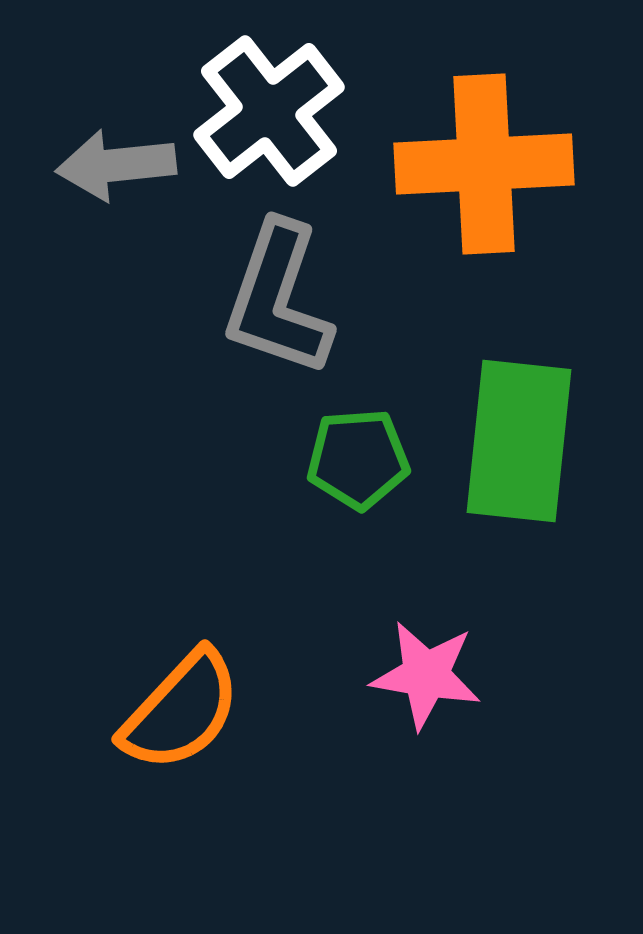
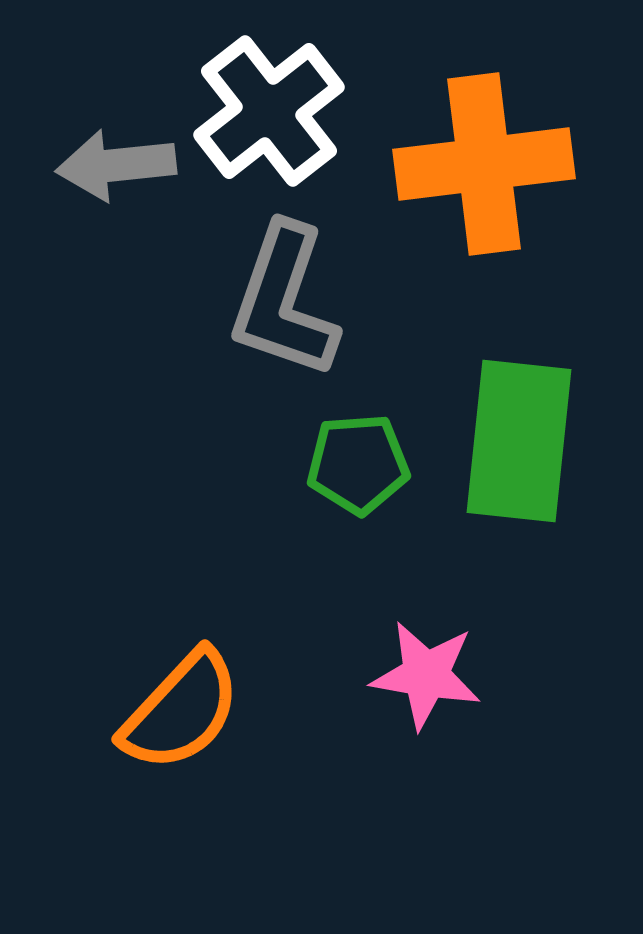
orange cross: rotated 4 degrees counterclockwise
gray L-shape: moved 6 px right, 2 px down
green pentagon: moved 5 px down
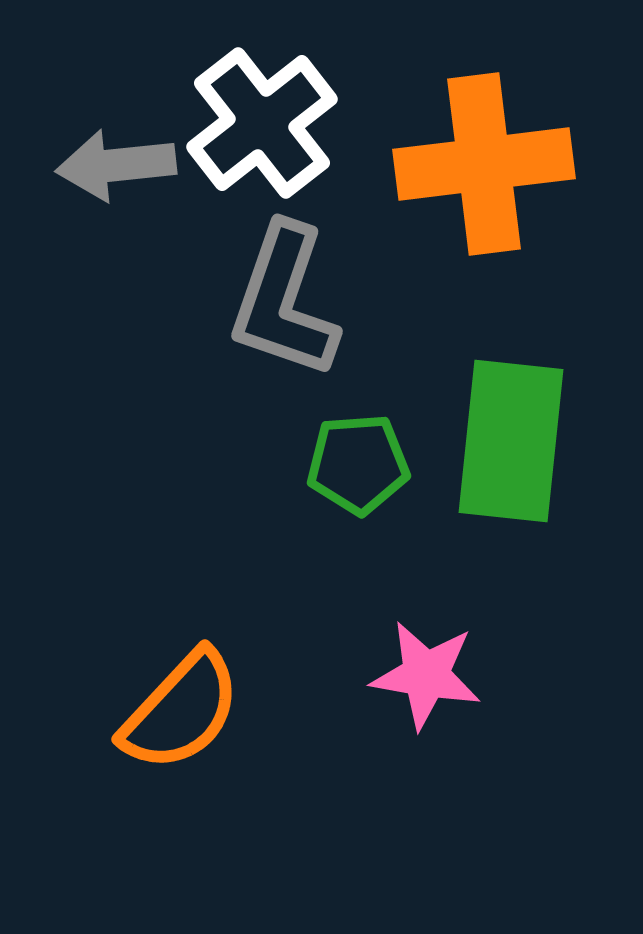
white cross: moved 7 px left, 12 px down
green rectangle: moved 8 px left
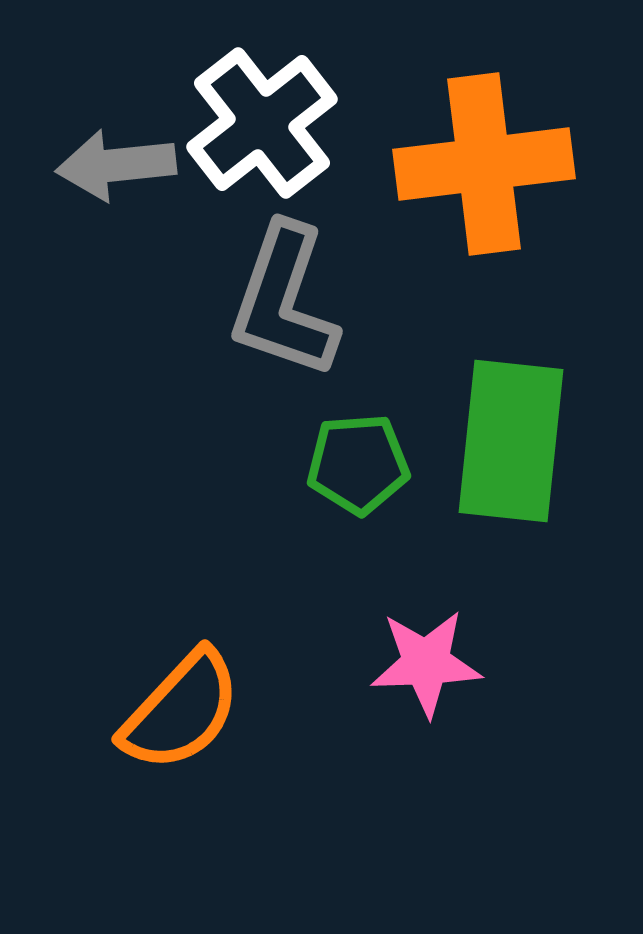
pink star: moved 12 px up; rotated 12 degrees counterclockwise
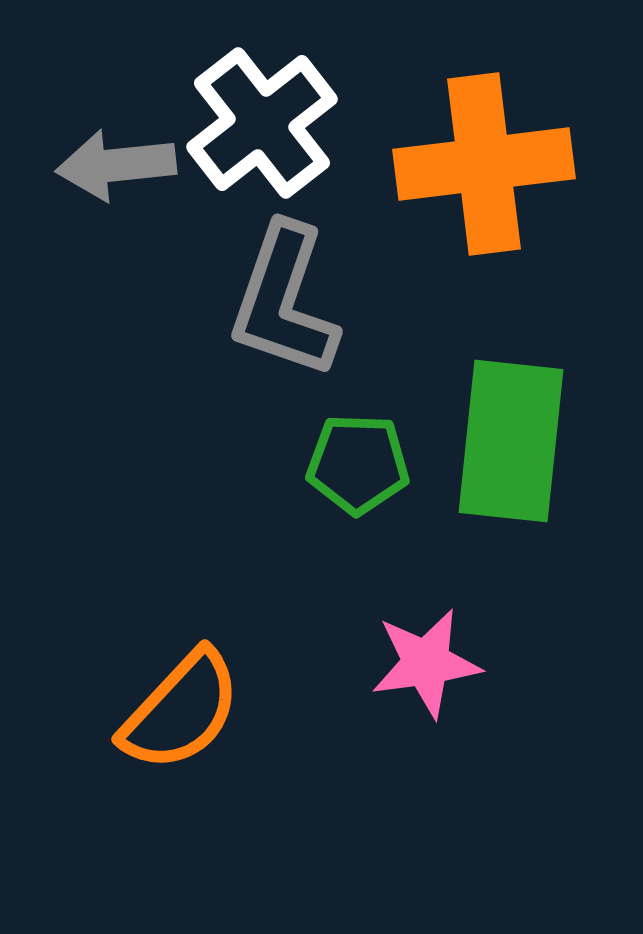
green pentagon: rotated 6 degrees clockwise
pink star: rotated 6 degrees counterclockwise
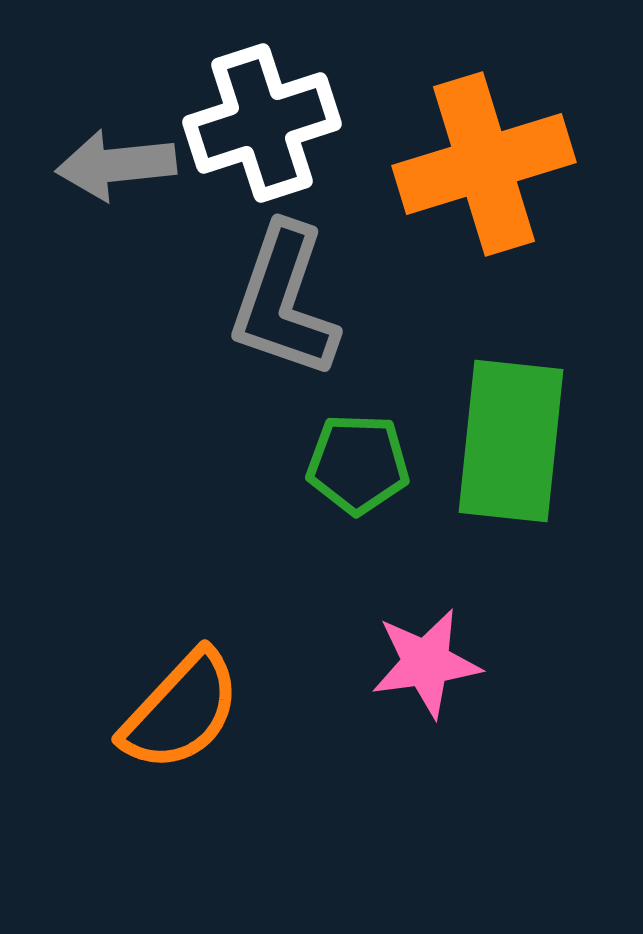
white cross: rotated 20 degrees clockwise
orange cross: rotated 10 degrees counterclockwise
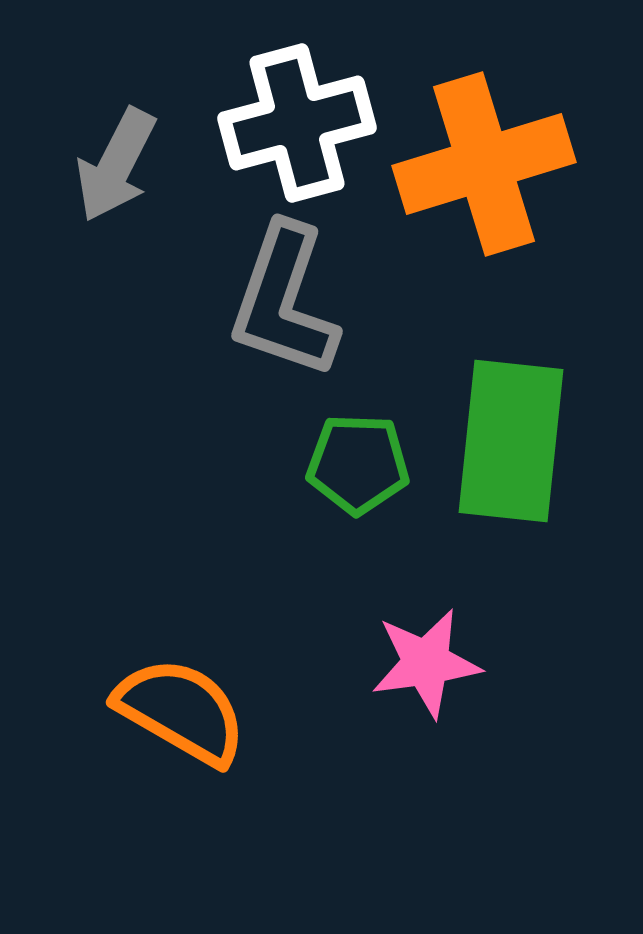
white cross: moved 35 px right; rotated 3 degrees clockwise
gray arrow: rotated 57 degrees counterclockwise
orange semicircle: rotated 103 degrees counterclockwise
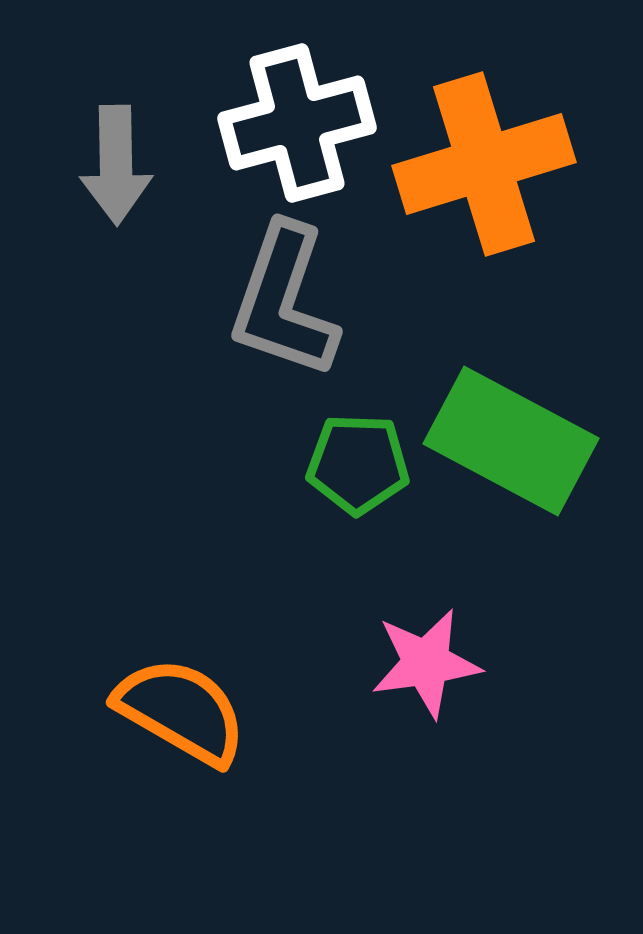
gray arrow: rotated 28 degrees counterclockwise
green rectangle: rotated 68 degrees counterclockwise
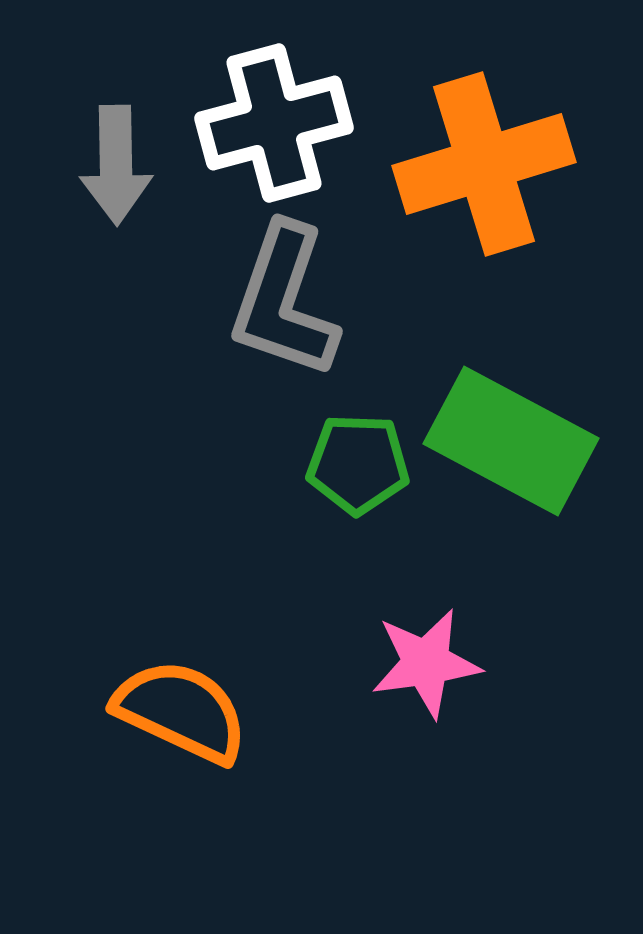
white cross: moved 23 px left
orange semicircle: rotated 5 degrees counterclockwise
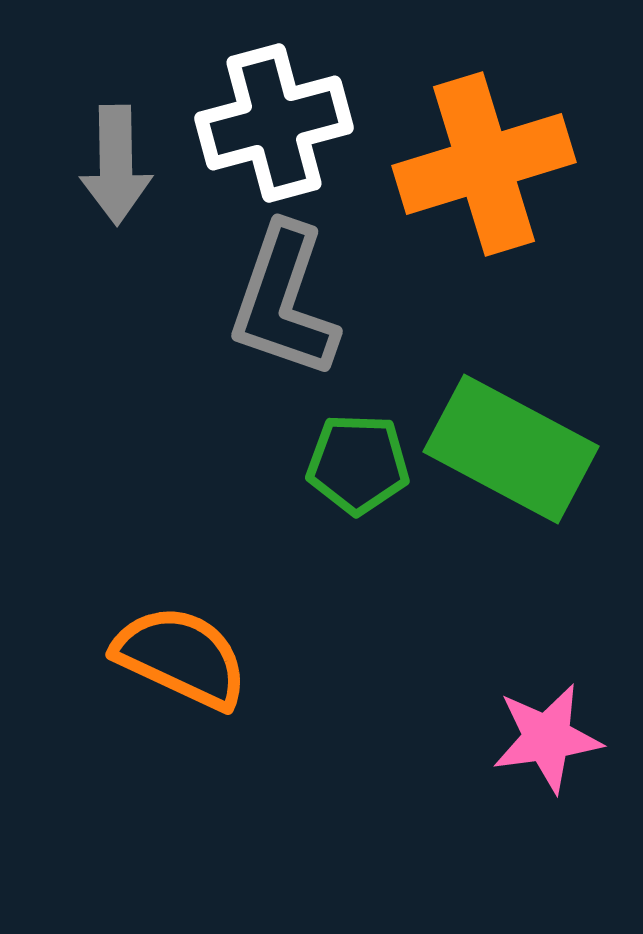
green rectangle: moved 8 px down
pink star: moved 121 px right, 75 px down
orange semicircle: moved 54 px up
